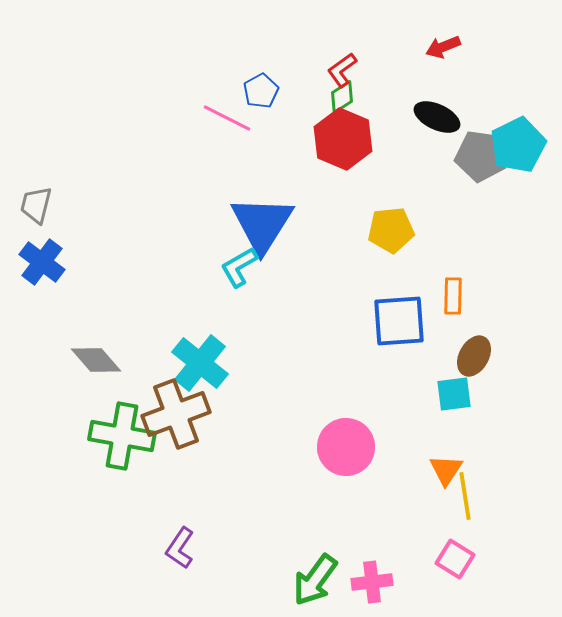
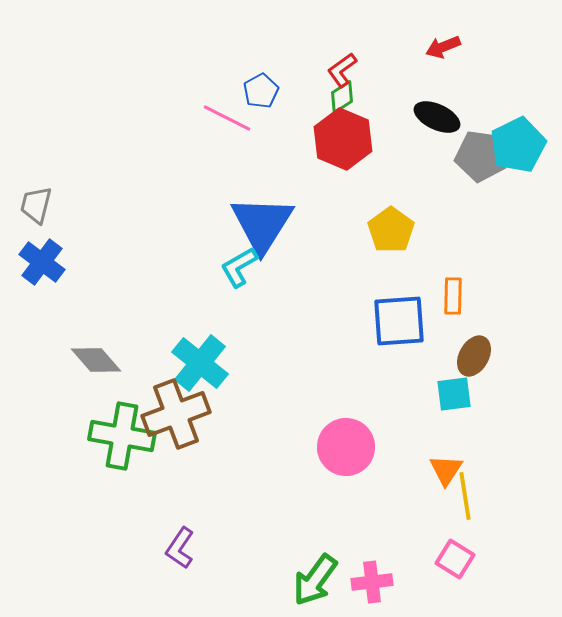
yellow pentagon: rotated 30 degrees counterclockwise
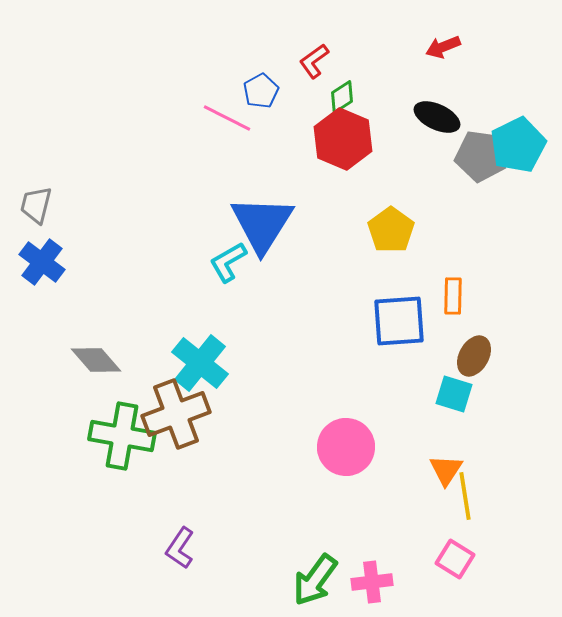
red L-shape: moved 28 px left, 9 px up
cyan L-shape: moved 11 px left, 5 px up
cyan square: rotated 24 degrees clockwise
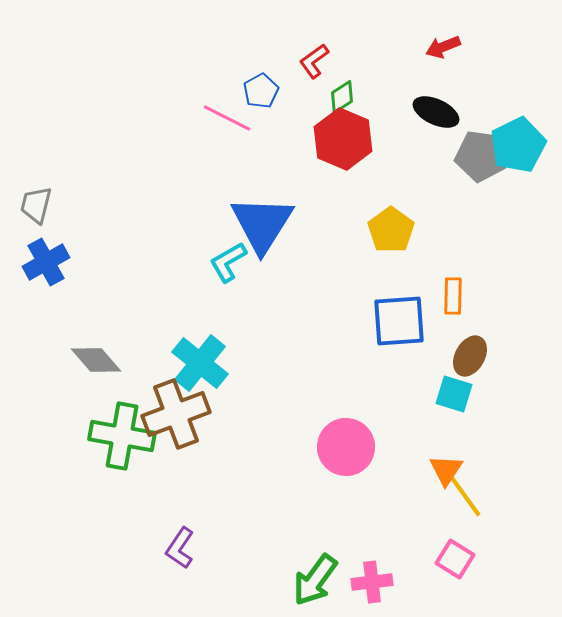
black ellipse: moved 1 px left, 5 px up
blue cross: moved 4 px right; rotated 24 degrees clockwise
brown ellipse: moved 4 px left
yellow line: rotated 27 degrees counterclockwise
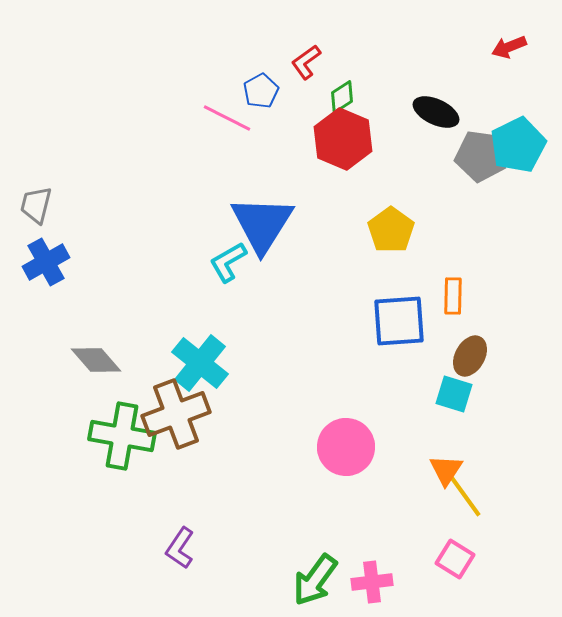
red arrow: moved 66 px right
red L-shape: moved 8 px left, 1 px down
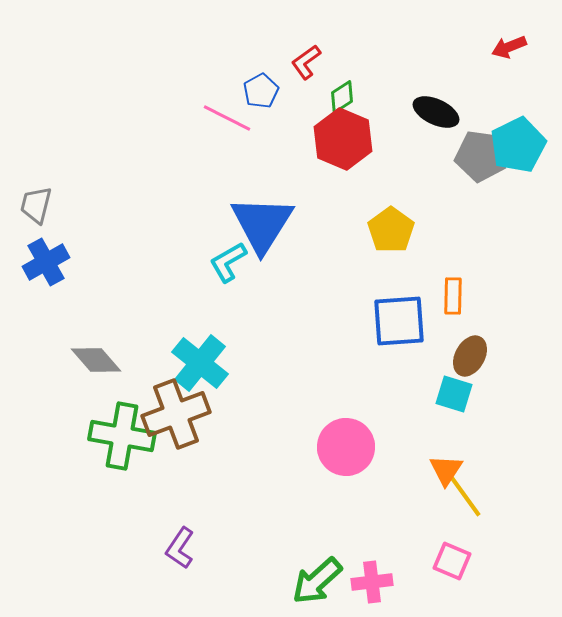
pink square: moved 3 px left, 2 px down; rotated 9 degrees counterclockwise
green arrow: moved 2 px right, 1 px down; rotated 12 degrees clockwise
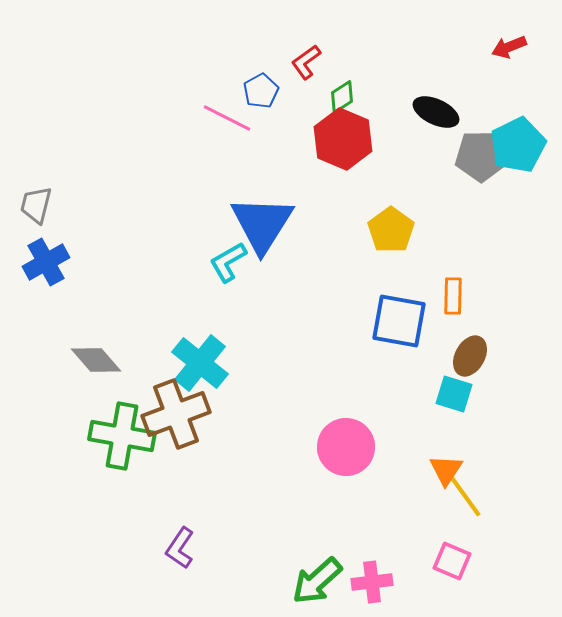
gray pentagon: rotated 9 degrees counterclockwise
blue square: rotated 14 degrees clockwise
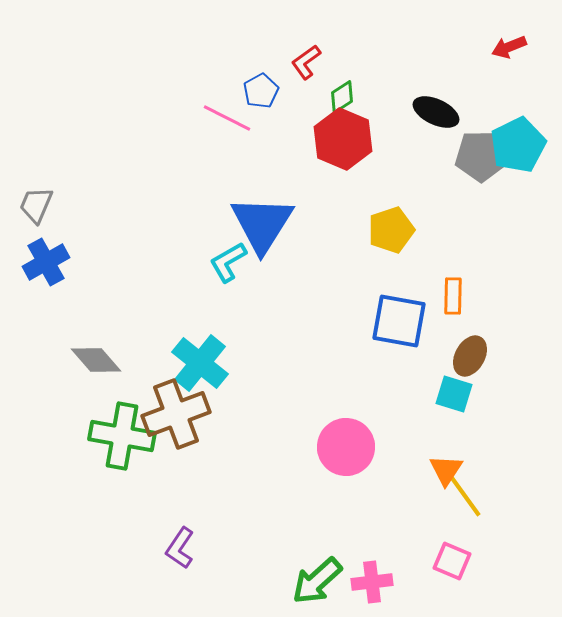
gray trapezoid: rotated 9 degrees clockwise
yellow pentagon: rotated 18 degrees clockwise
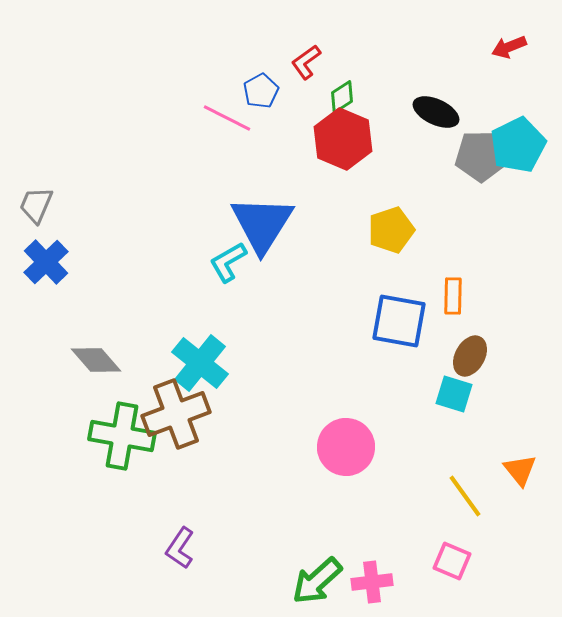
blue cross: rotated 15 degrees counterclockwise
orange triangle: moved 74 px right; rotated 12 degrees counterclockwise
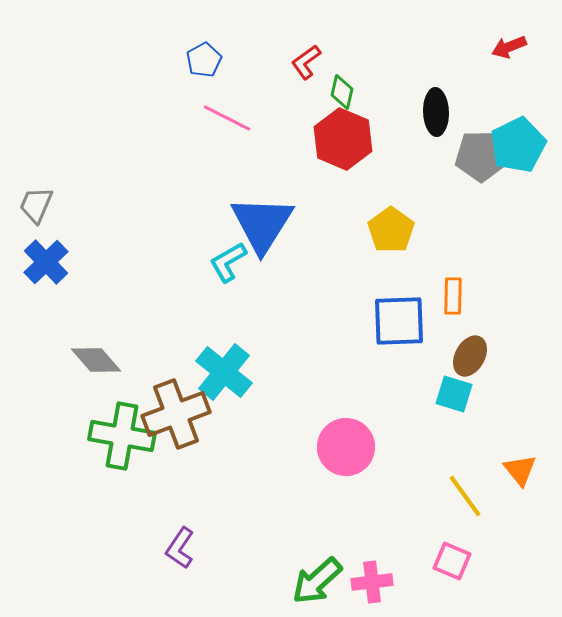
blue pentagon: moved 57 px left, 31 px up
green diamond: moved 5 px up; rotated 44 degrees counterclockwise
black ellipse: rotated 63 degrees clockwise
yellow pentagon: rotated 18 degrees counterclockwise
blue square: rotated 12 degrees counterclockwise
cyan cross: moved 24 px right, 9 px down
